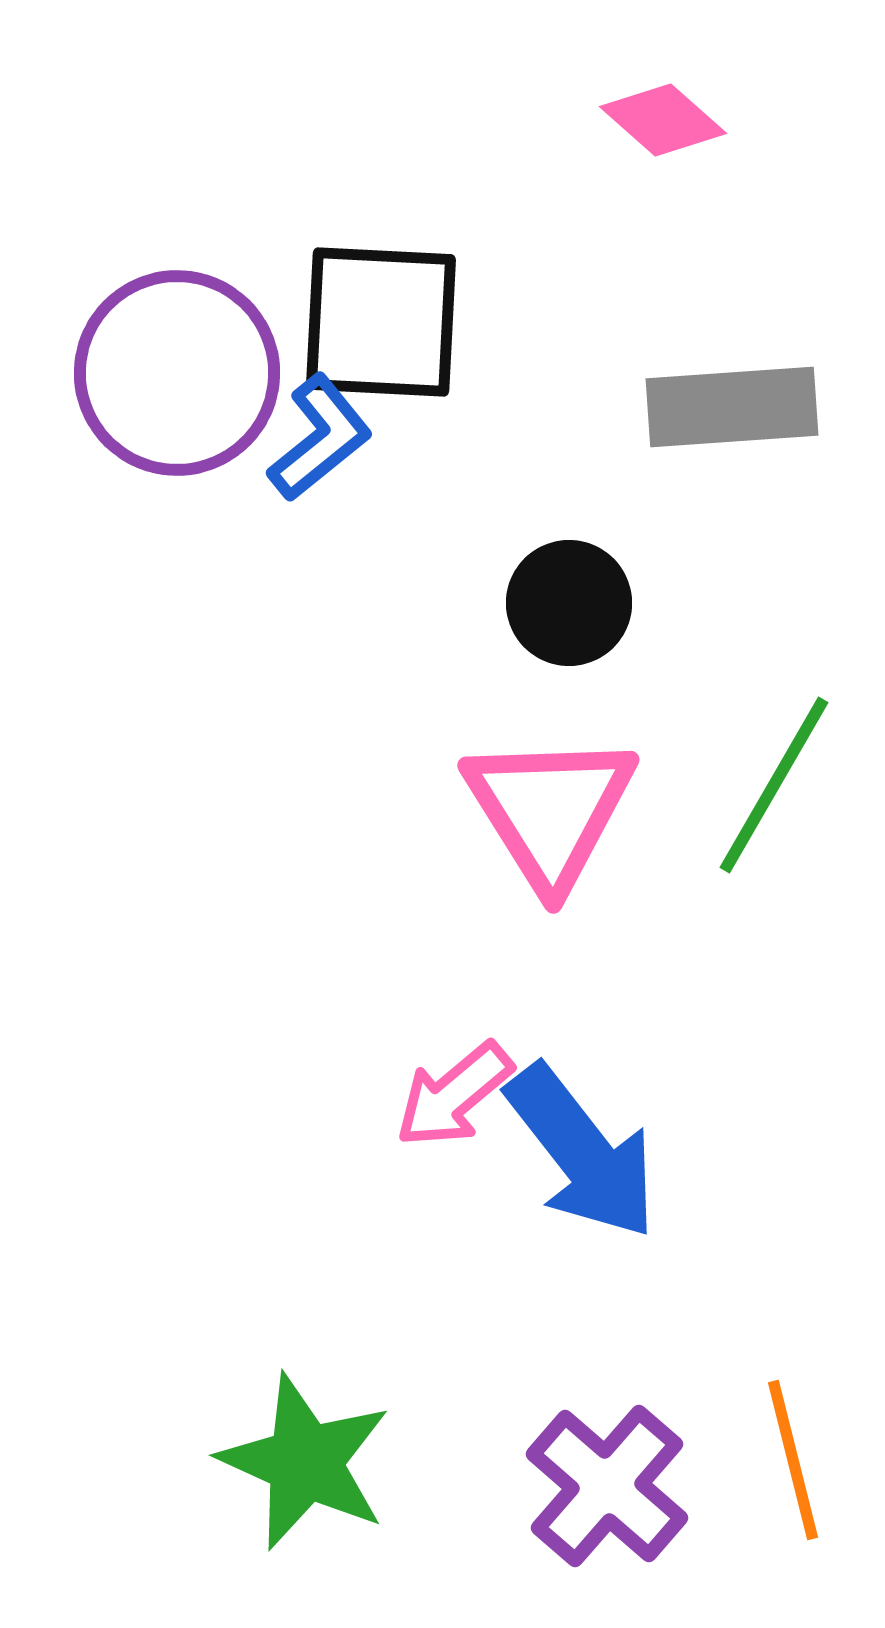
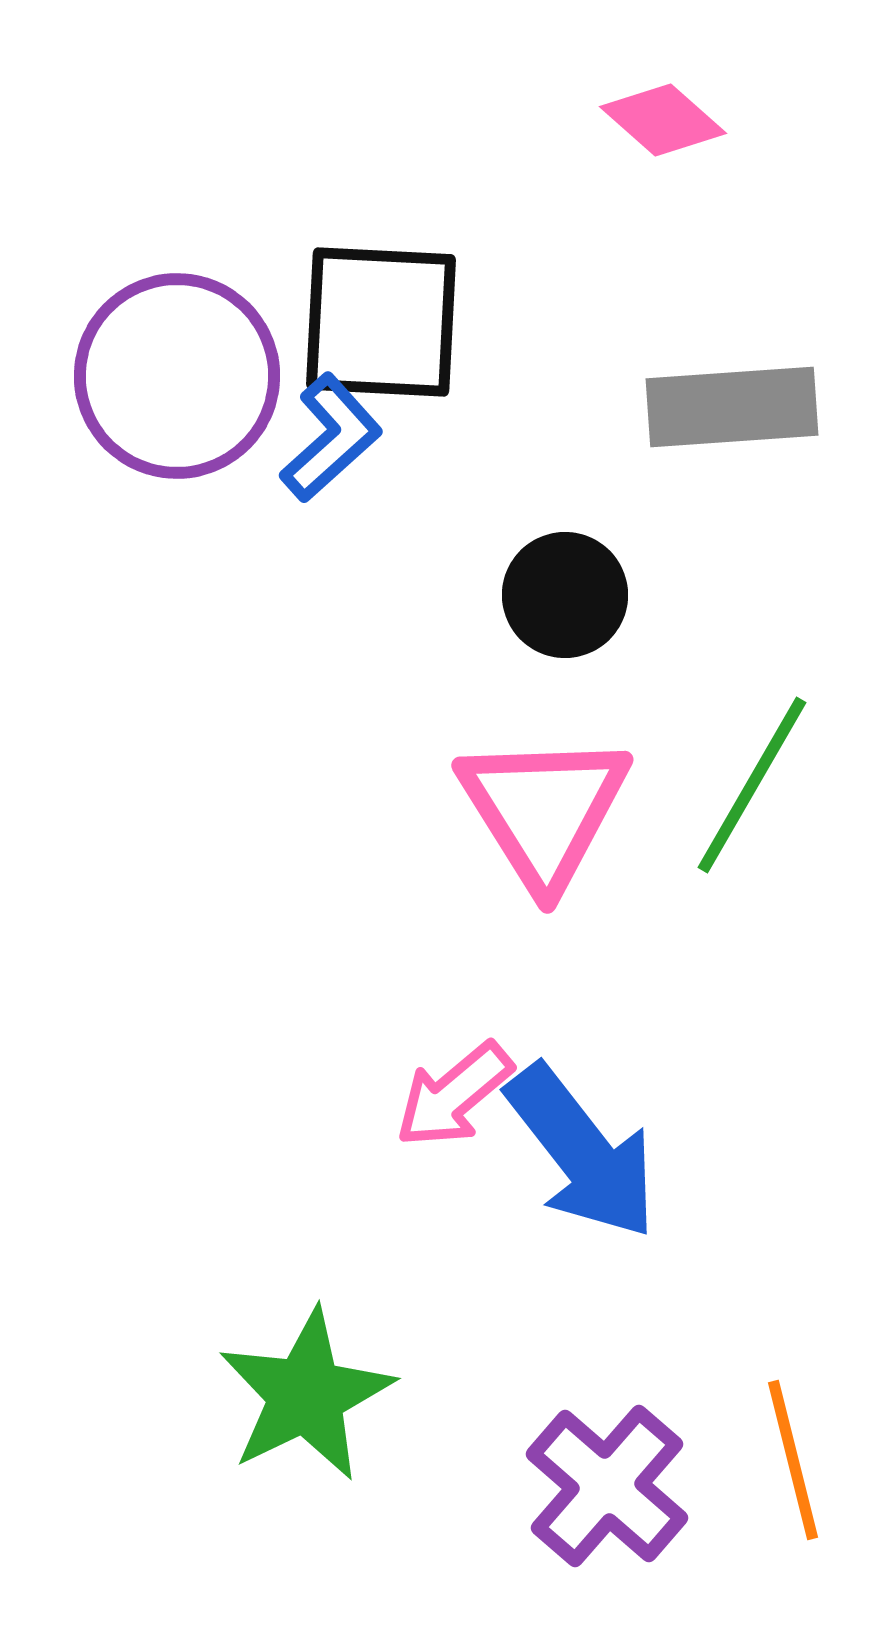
purple circle: moved 3 px down
blue L-shape: moved 11 px right; rotated 3 degrees counterclockwise
black circle: moved 4 px left, 8 px up
green line: moved 22 px left
pink triangle: moved 6 px left
green star: moved 1 px right, 67 px up; rotated 22 degrees clockwise
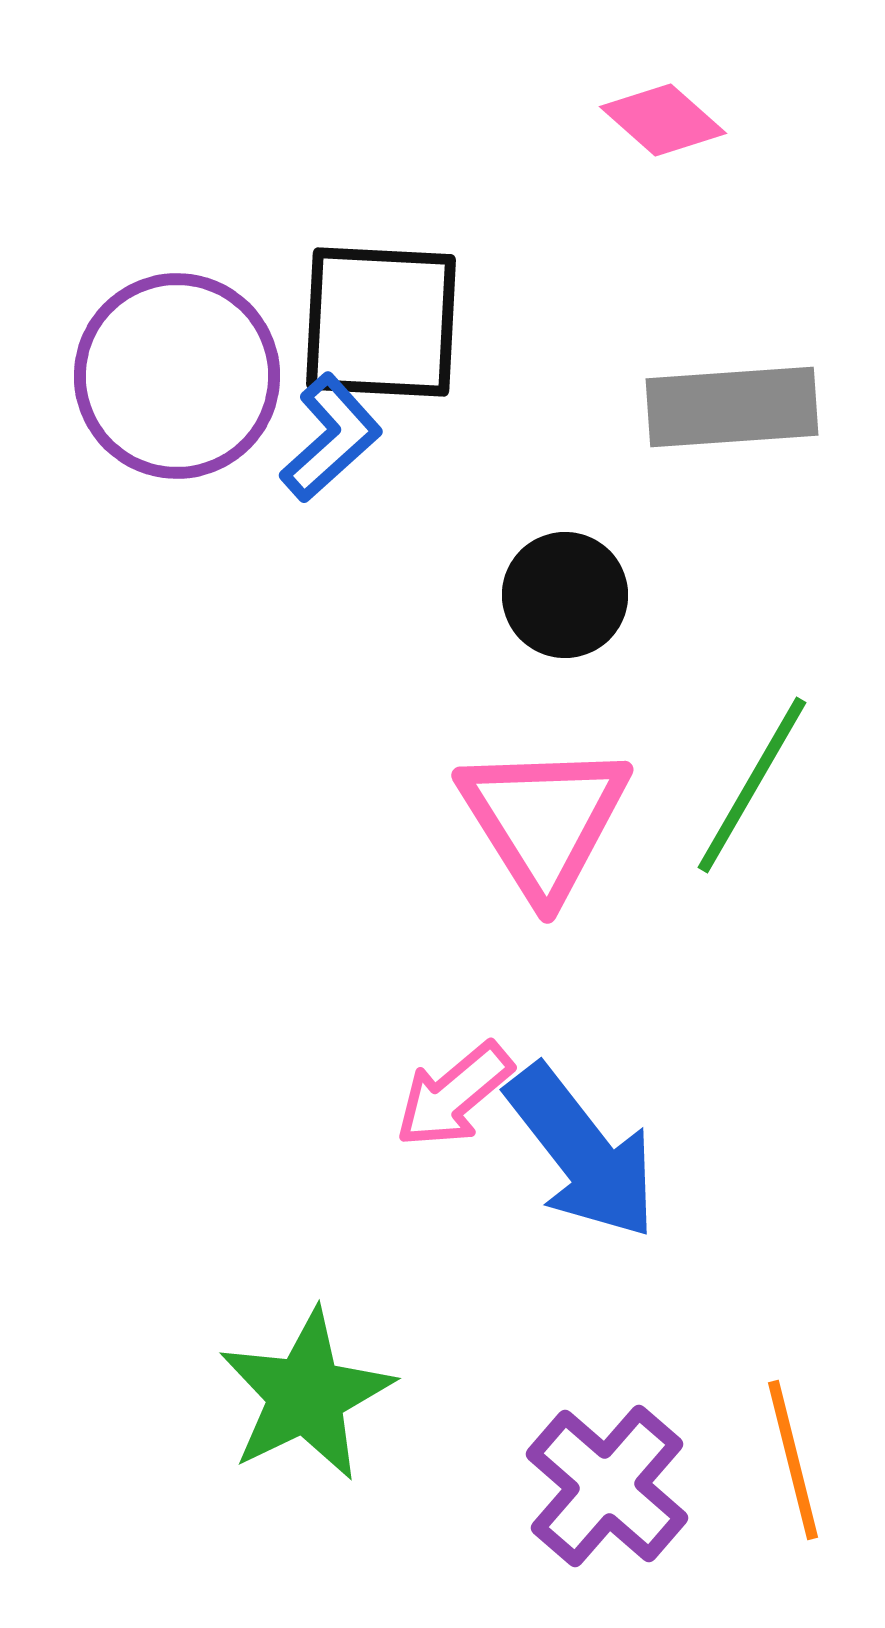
pink triangle: moved 10 px down
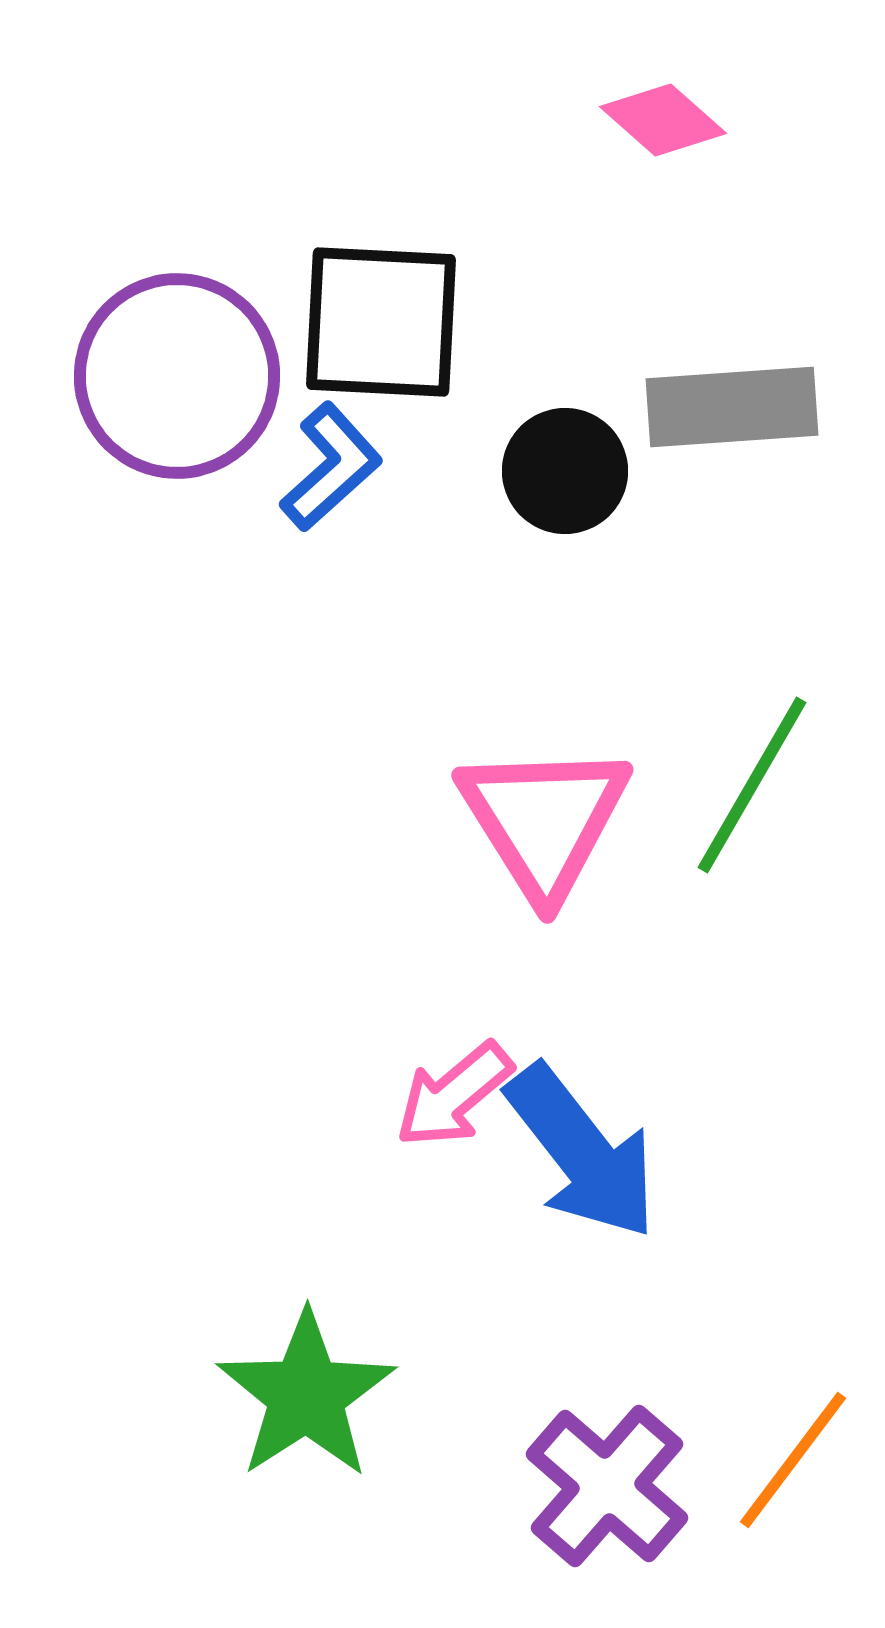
blue L-shape: moved 29 px down
black circle: moved 124 px up
green star: rotated 7 degrees counterclockwise
orange line: rotated 51 degrees clockwise
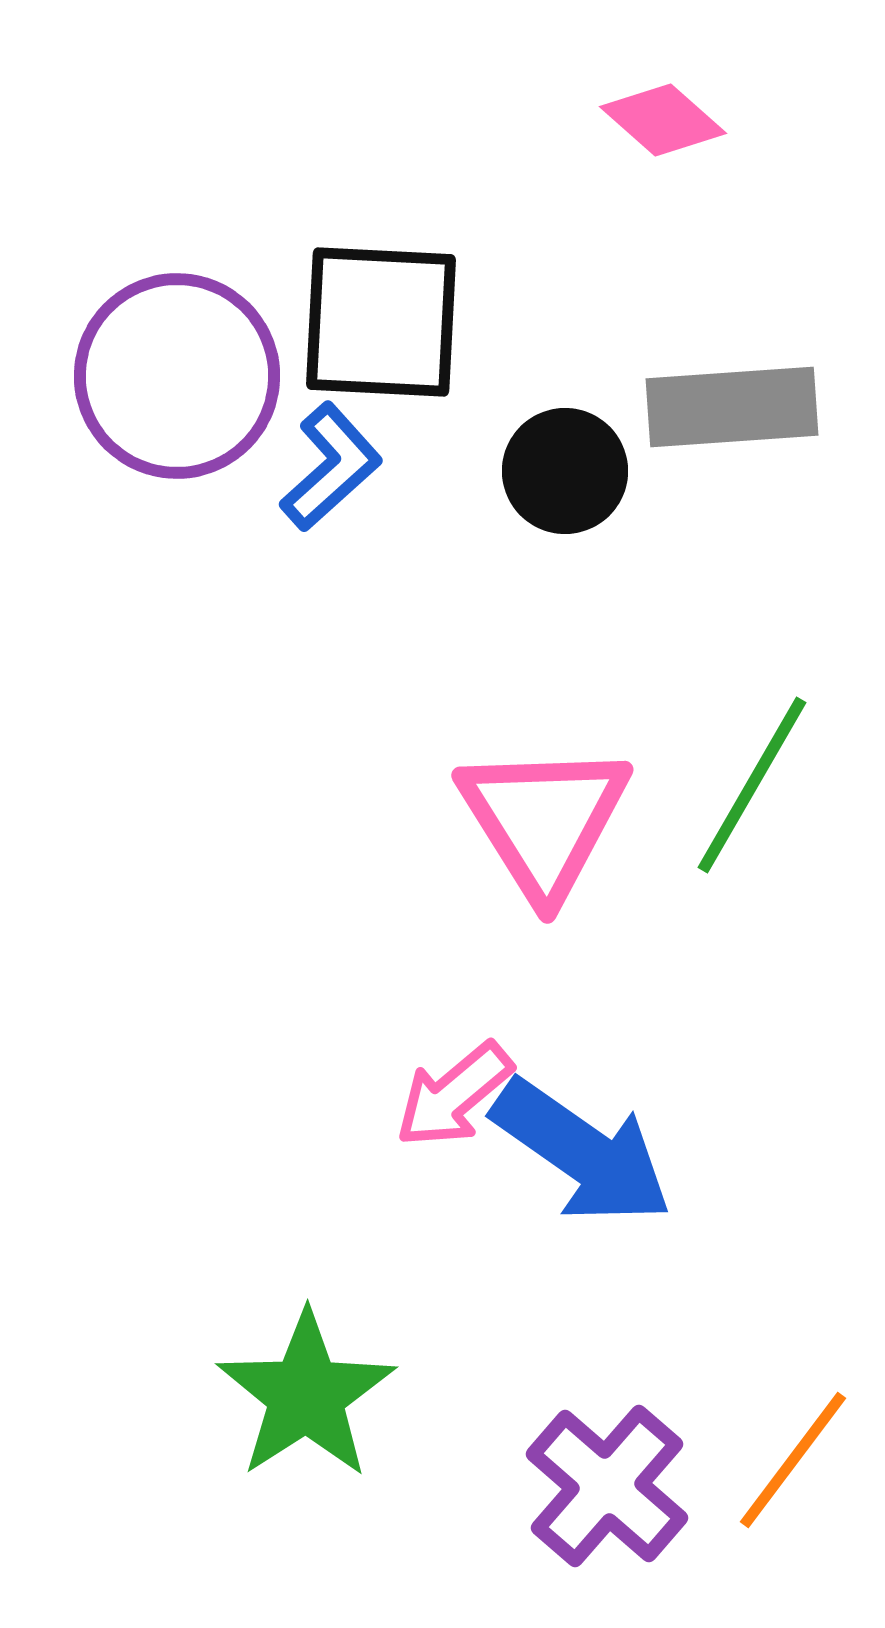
blue arrow: rotated 17 degrees counterclockwise
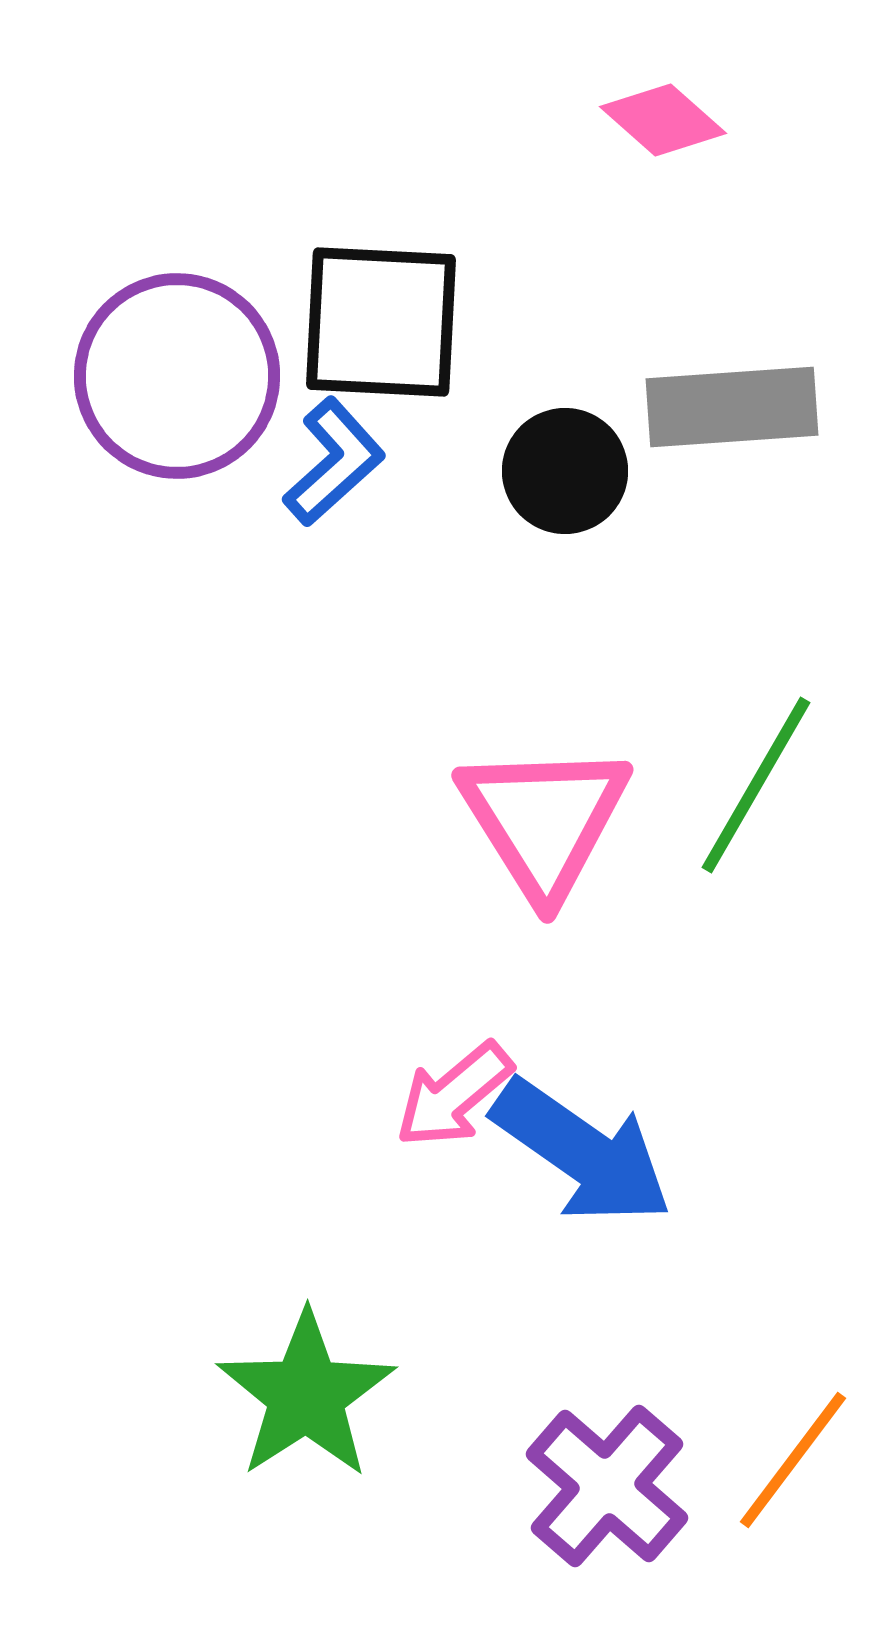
blue L-shape: moved 3 px right, 5 px up
green line: moved 4 px right
